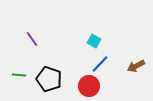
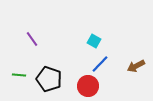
red circle: moved 1 px left
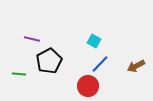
purple line: rotated 42 degrees counterclockwise
green line: moved 1 px up
black pentagon: moved 18 px up; rotated 25 degrees clockwise
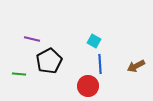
blue line: rotated 48 degrees counterclockwise
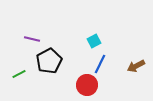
cyan square: rotated 32 degrees clockwise
blue line: rotated 30 degrees clockwise
green line: rotated 32 degrees counterclockwise
red circle: moved 1 px left, 1 px up
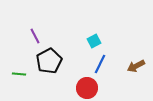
purple line: moved 3 px right, 3 px up; rotated 49 degrees clockwise
green line: rotated 32 degrees clockwise
red circle: moved 3 px down
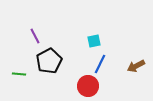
cyan square: rotated 16 degrees clockwise
red circle: moved 1 px right, 2 px up
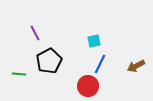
purple line: moved 3 px up
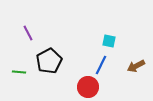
purple line: moved 7 px left
cyan square: moved 15 px right; rotated 24 degrees clockwise
blue line: moved 1 px right, 1 px down
green line: moved 2 px up
red circle: moved 1 px down
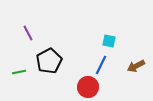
green line: rotated 16 degrees counterclockwise
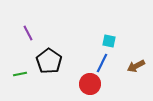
black pentagon: rotated 10 degrees counterclockwise
blue line: moved 1 px right, 2 px up
green line: moved 1 px right, 2 px down
red circle: moved 2 px right, 3 px up
